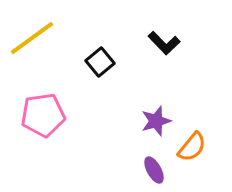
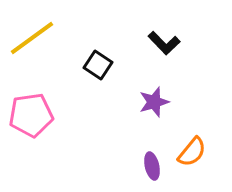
black square: moved 2 px left, 3 px down; rotated 16 degrees counterclockwise
pink pentagon: moved 12 px left
purple star: moved 2 px left, 19 px up
orange semicircle: moved 5 px down
purple ellipse: moved 2 px left, 4 px up; rotated 16 degrees clockwise
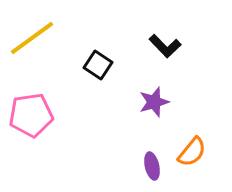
black L-shape: moved 1 px right, 3 px down
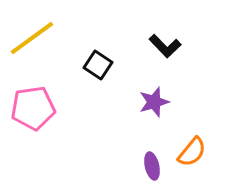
pink pentagon: moved 2 px right, 7 px up
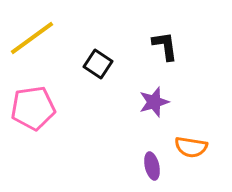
black L-shape: rotated 144 degrees counterclockwise
black square: moved 1 px up
orange semicircle: moved 1 px left, 5 px up; rotated 60 degrees clockwise
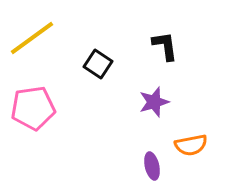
orange semicircle: moved 2 px up; rotated 20 degrees counterclockwise
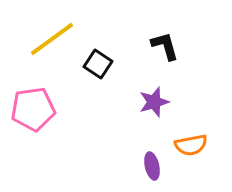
yellow line: moved 20 px right, 1 px down
black L-shape: rotated 8 degrees counterclockwise
pink pentagon: moved 1 px down
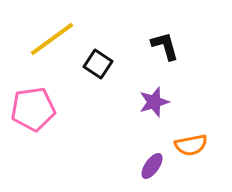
purple ellipse: rotated 48 degrees clockwise
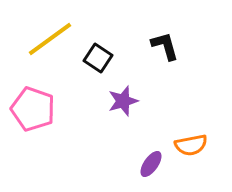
yellow line: moved 2 px left
black square: moved 6 px up
purple star: moved 31 px left, 1 px up
pink pentagon: rotated 27 degrees clockwise
purple ellipse: moved 1 px left, 2 px up
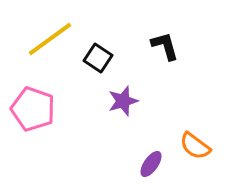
orange semicircle: moved 4 px right, 1 px down; rotated 48 degrees clockwise
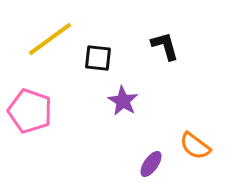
black square: rotated 28 degrees counterclockwise
purple star: rotated 24 degrees counterclockwise
pink pentagon: moved 3 px left, 2 px down
